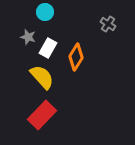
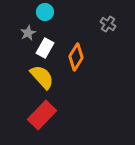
gray star: moved 4 px up; rotated 28 degrees clockwise
white rectangle: moved 3 px left
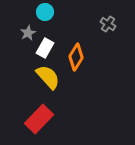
yellow semicircle: moved 6 px right
red rectangle: moved 3 px left, 4 px down
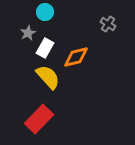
orange diamond: rotated 44 degrees clockwise
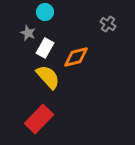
gray star: rotated 21 degrees counterclockwise
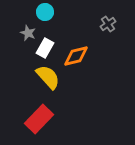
gray cross: rotated 21 degrees clockwise
orange diamond: moved 1 px up
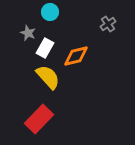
cyan circle: moved 5 px right
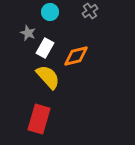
gray cross: moved 18 px left, 13 px up
red rectangle: rotated 28 degrees counterclockwise
